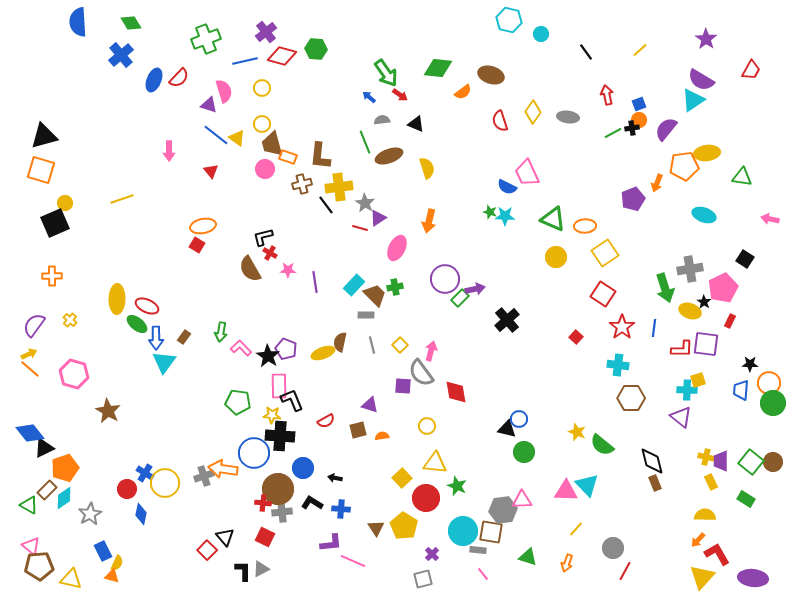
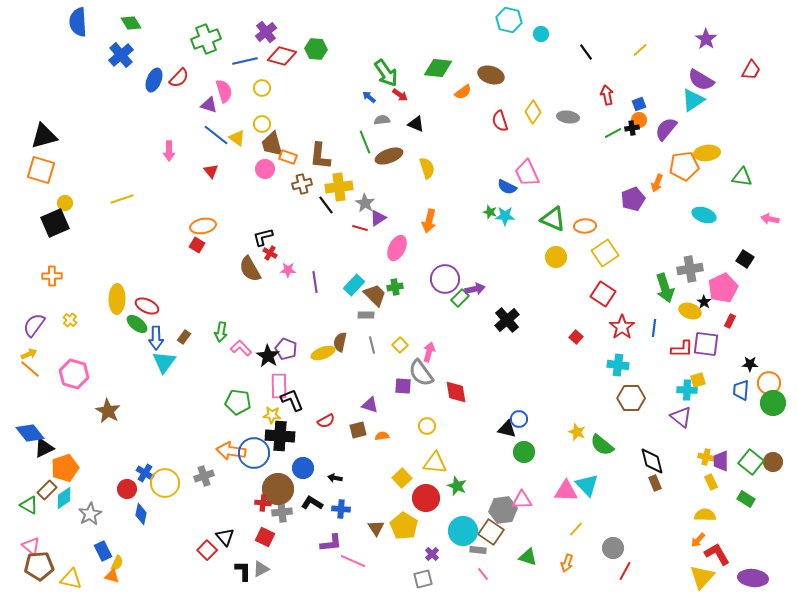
pink arrow at (431, 351): moved 2 px left, 1 px down
orange arrow at (223, 469): moved 8 px right, 18 px up
brown square at (491, 532): rotated 25 degrees clockwise
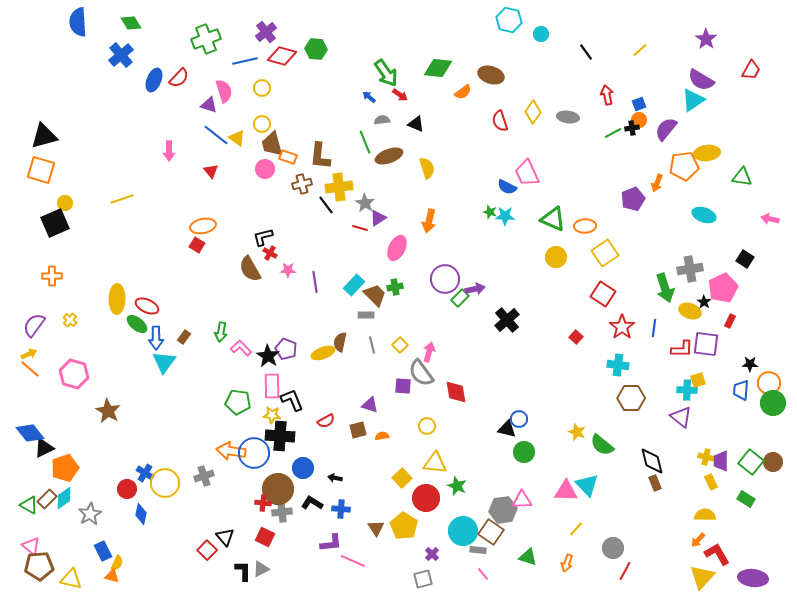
pink rectangle at (279, 386): moved 7 px left
brown rectangle at (47, 490): moved 9 px down
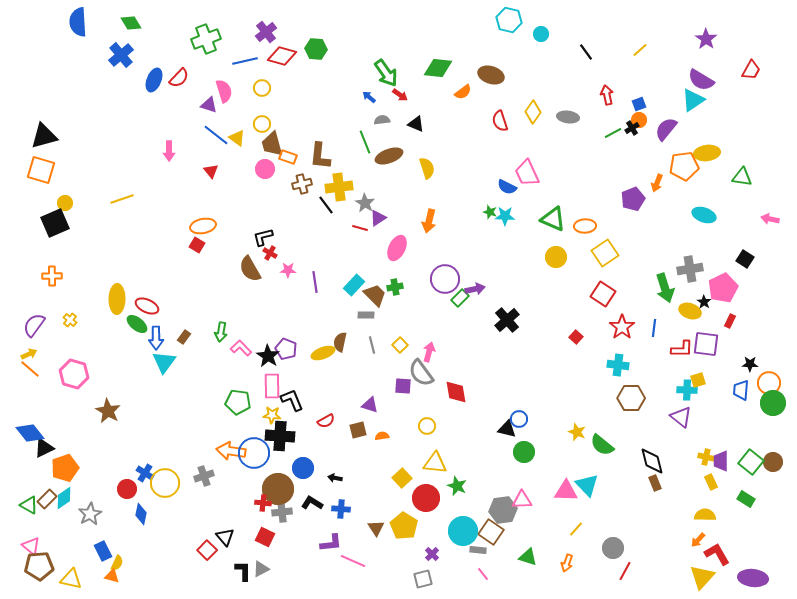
black cross at (632, 128): rotated 24 degrees counterclockwise
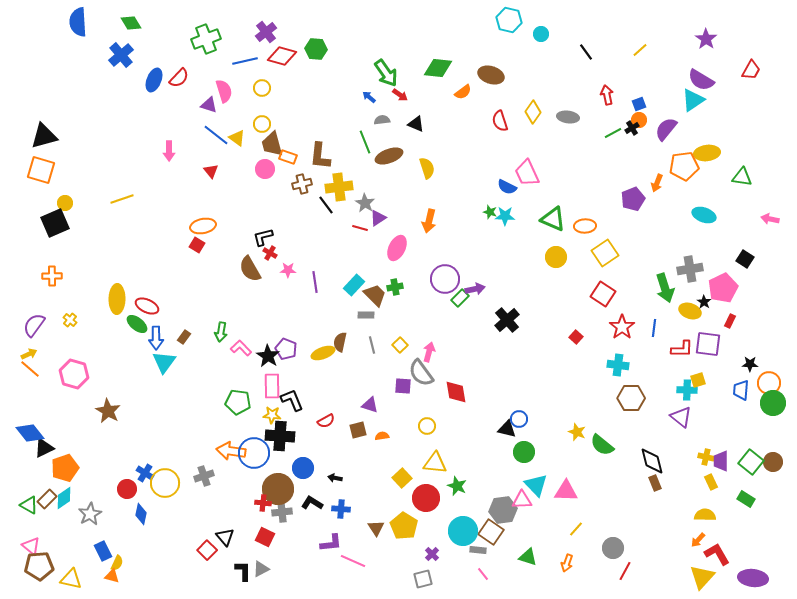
purple square at (706, 344): moved 2 px right
cyan triangle at (587, 485): moved 51 px left
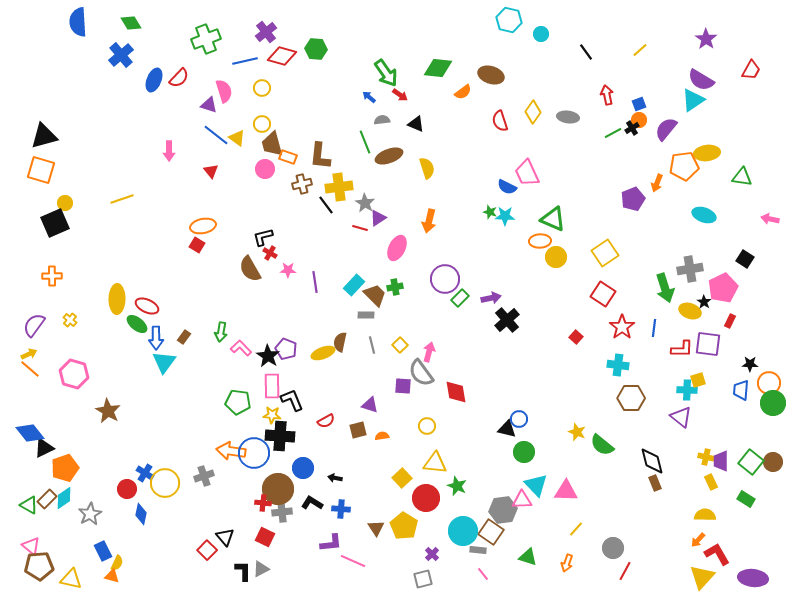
orange ellipse at (585, 226): moved 45 px left, 15 px down
purple arrow at (475, 289): moved 16 px right, 9 px down
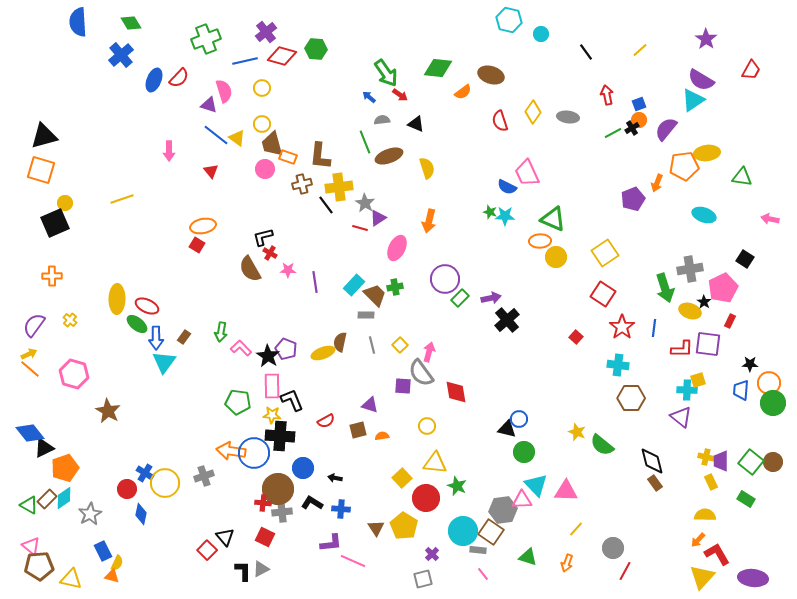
brown rectangle at (655, 483): rotated 14 degrees counterclockwise
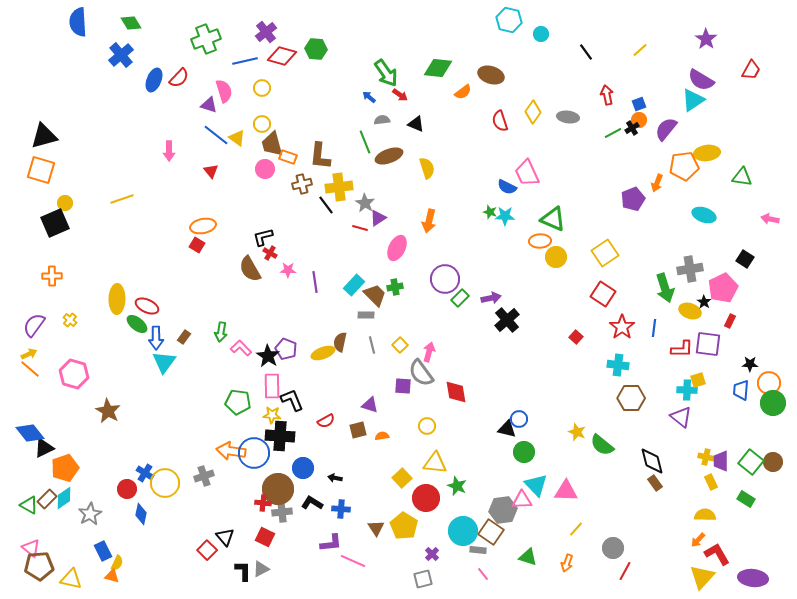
pink triangle at (31, 546): moved 2 px down
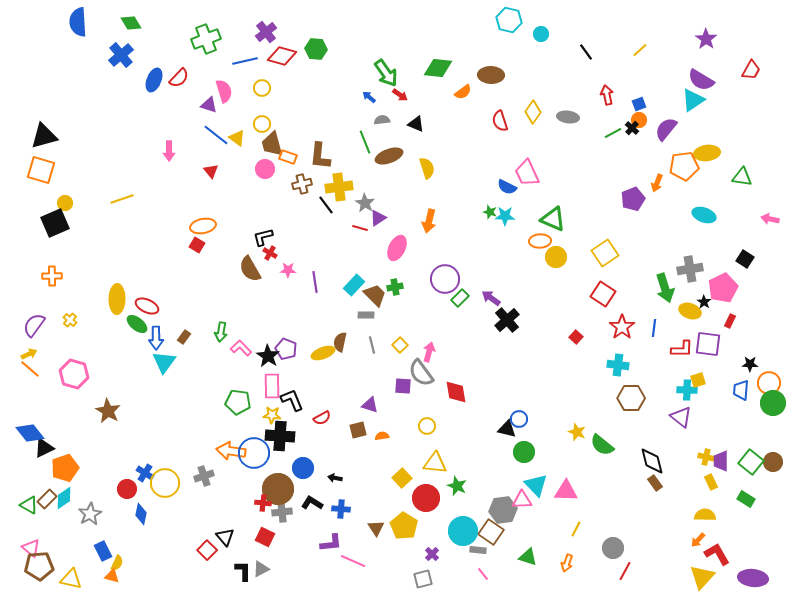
brown ellipse at (491, 75): rotated 15 degrees counterclockwise
black cross at (632, 128): rotated 16 degrees counterclockwise
purple arrow at (491, 298): rotated 132 degrees counterclockwise
red semicircle at (326, 421): moved 4 px left, 3 px up
yellow line at (576, 529): rotated 14 degrees counterclockwise
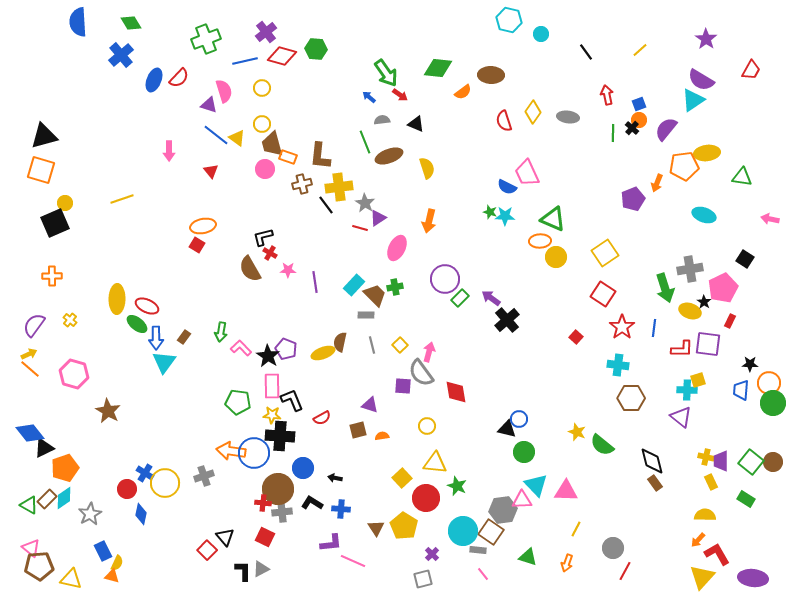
red semicircle at (500, 121): moved 4 px right
green line at (613, 133): rotated 60 degrees counterclockwise
